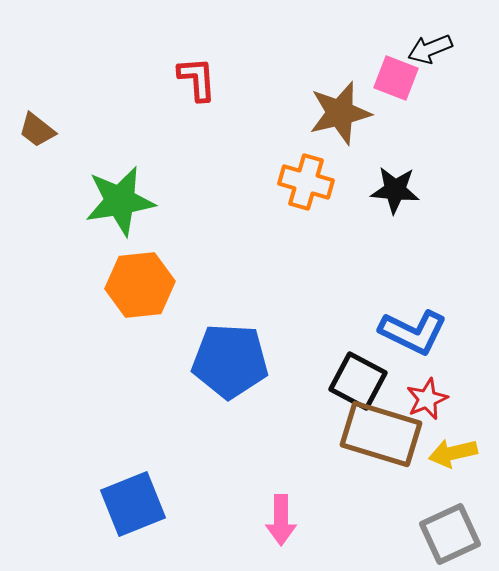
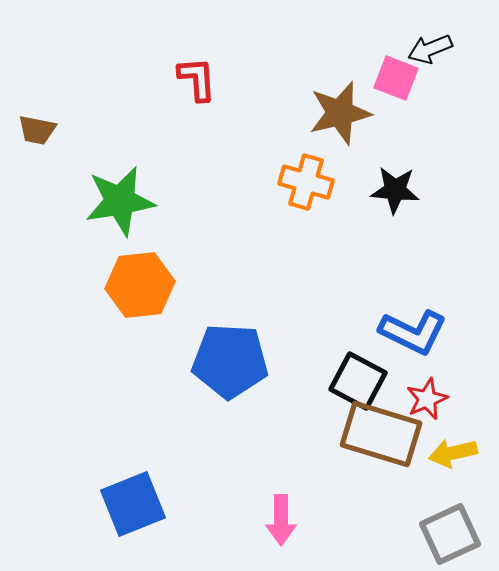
brown trapezoid: rotated 27 degrees counterclockwise
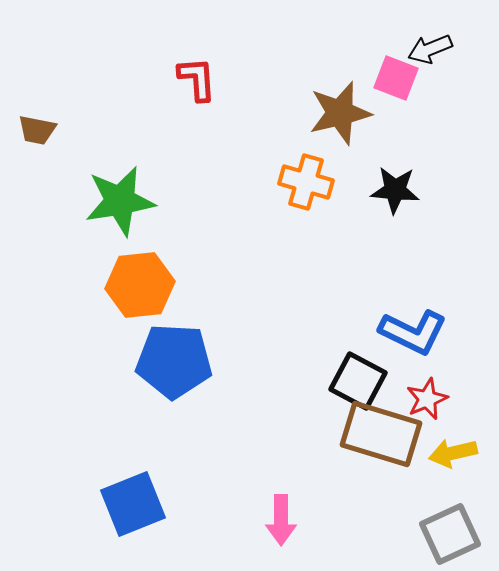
blue pentagon: moved 56 px left
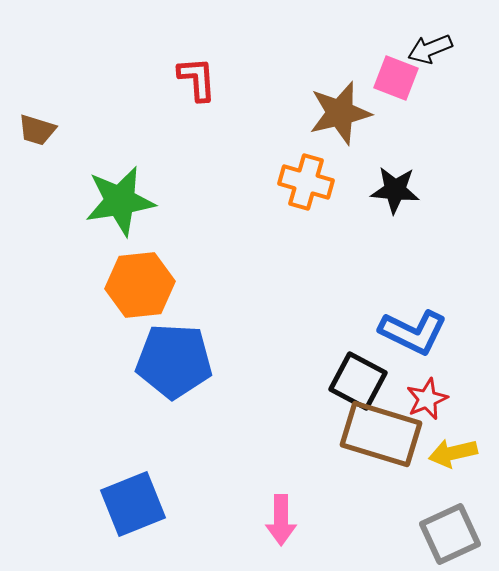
brown trapezoid: rotated 6 degrees clockwise
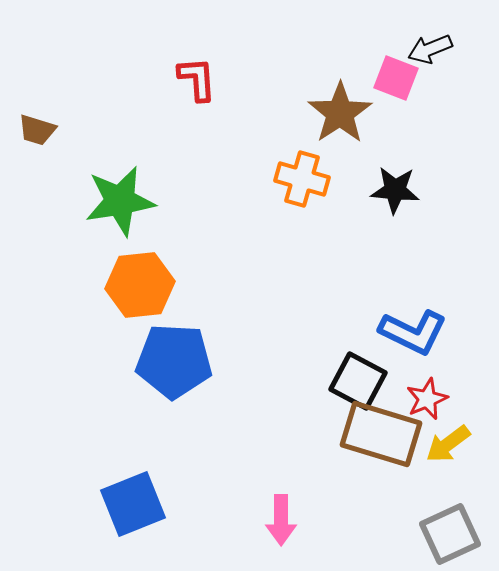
brown star: rotated 20 degrees counterclockwise
orange cross: moved 4 px left, 3 px up
yellow arrow: moved 5 px left, 9 px up; rotated 24 degrees counterclockwise
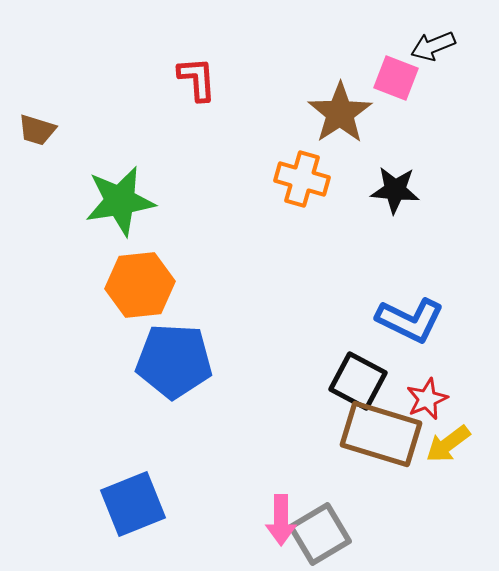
black arrow: moved 3 px right, 3 px up
blue L-shape: moved 3 px left, 12 px up
gray square: moved 130 px left; rotated 6 degrees counterclockwise
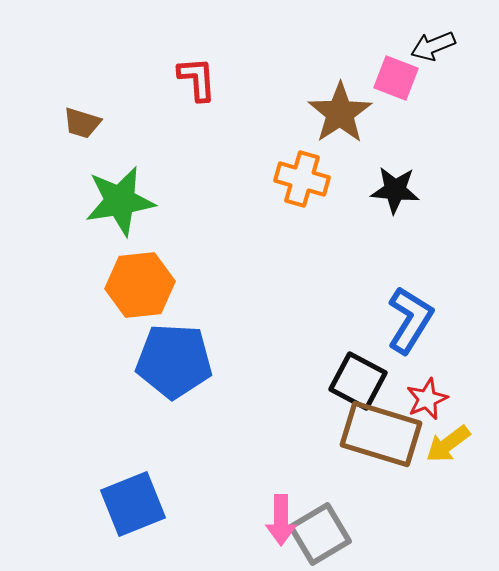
brown trapezoid: moved 45 px right, 7 px up
blue L-shape: rotated 84 degrees counterclockwise
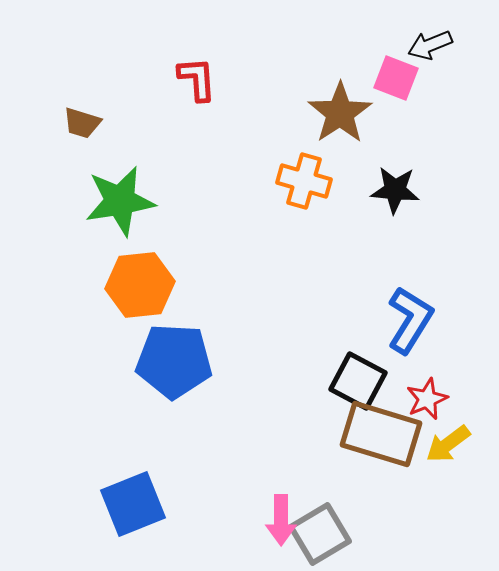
black arrow: moved 3 px left, 1 px up
orange cross: moved 2 px right, 2 px down
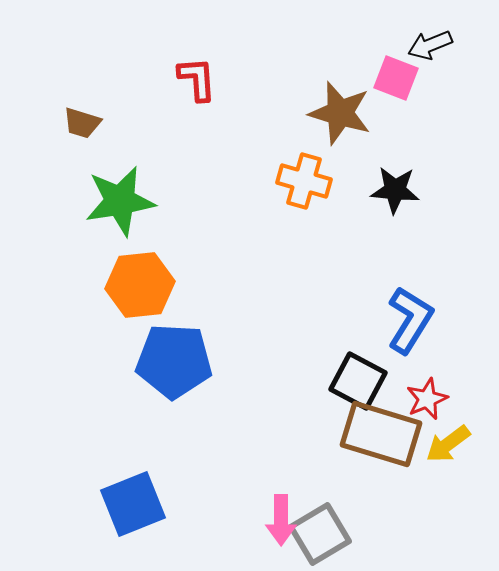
brown star: rotated 22 degrees counterclockwise
